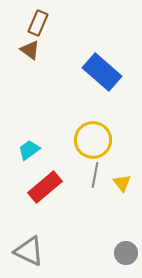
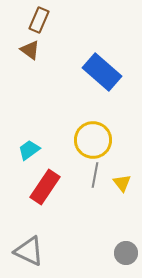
brown rectangle: moved 1 px right, 3 px up
red rectangle: rotated 16 degrees counterclockwise
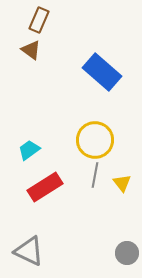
brown triangle: moved 1 px right
yellow circle: moved 2 px right
red rectangle: rotated 24 degrees clockwise
gray circle: moved 1 px right
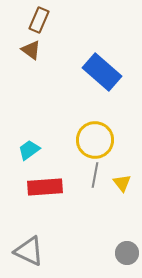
red rectangle: rotated 28 degrees clockwise
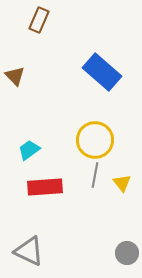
brown triangle: moved 16 px left, 26 px down; rotated 10 degrees clockwise
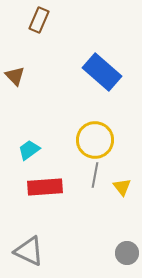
yellow triangle: moved 4 px down
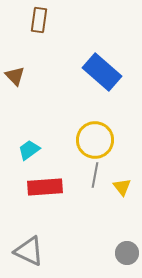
brown rectangle: rotated 15 degrees counterclockwise
